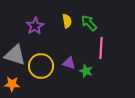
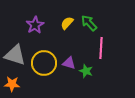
yellow semicircle: moved 2 px down; rotated 128 degrees counterclockwise
purple star: moved 1 px up
yellow circle: moved 3 px right, 3 px up
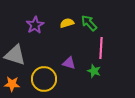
yellow semicircle: rotated 32 degrees clockwise
yellow circle: moved 16 px down
green star: moved 8 px right
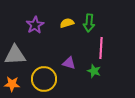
green arrow: rotated 132 degrees counterclockwise
gray triangle: rotated 20 degrees counterclockwise
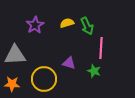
green arrow: moved 2 px left, 3 px down; rotated 30 degrees counterclockwise
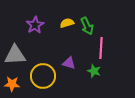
yellow circle: moved 1 px left, 3 px up
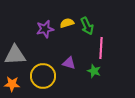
purple star: moved 10 px right, 4 px down; rotated 18 degrees clockwise
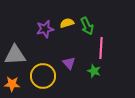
purple triangle: rotated 32 degrees clockwise
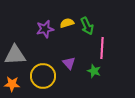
pink line: moved 1 px right
